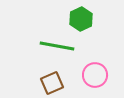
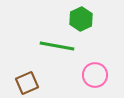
brown square: moved 25 px left
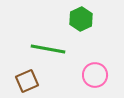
green line: moved 9 px left, 3 px down
brown square: moved 2 px up
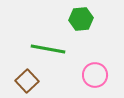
green hexagon: rotated 20 degrees clockwise
brown square: rotated 20 degrees counterclockwise
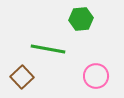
pink circle: moved 1 px right, 1 px down
brown square: moved 5 px left, 4 px up
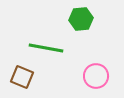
green line: moved 2 px left, 1 px up
brown square: rotated 25 degrees counterclockwise
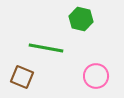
green hexagon: rotated 20 degrees clockwise
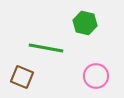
green hexagon: moved 4 px right, 4 px down
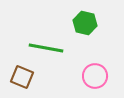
pink circle: moved 1 px left
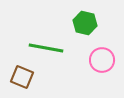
pink circle: moved 7 px right, 16 px up
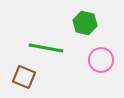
pink circle: moved 1 px left
brown square: moved 2 px right
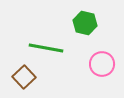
pink circle: moved 1 px right, 4 px down
brown square: rotated 25 degrees clockwise
